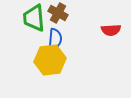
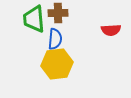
brown cross: rotated 30 degrees counterclockwise
green trapezoid: moved 1 px down
yellow hexagon: moved 7 px right, 4 px down
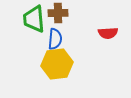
red semicircle: moved 3 px left, 3 px down
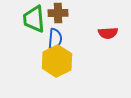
yellow hexagon: moved 3 px up; rotated 20 degrees counterclockwise
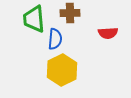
brown cross: moved 12 px right
yellow hexagon: moved 5 px right, 9 px down
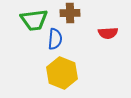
green trapezoid: moved 1 px down; rotated 92 degrees counterclockwise
yellow hexagon: moved 3 px down; rotated 12 degrees counterclockwise
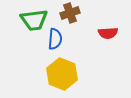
brown cross: rotated 18 degrees counterclockwise
yellow hexagon: moved 1 px down
